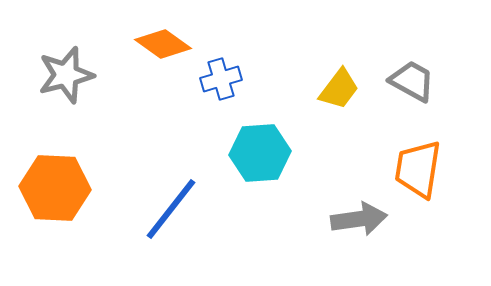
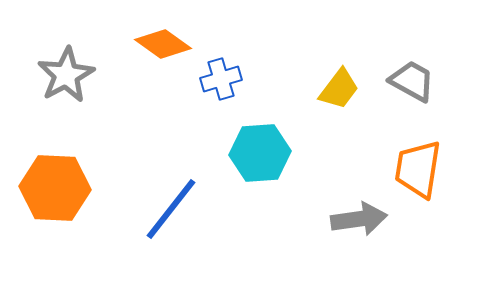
gray star: rotated 14 degrees counterclockwise
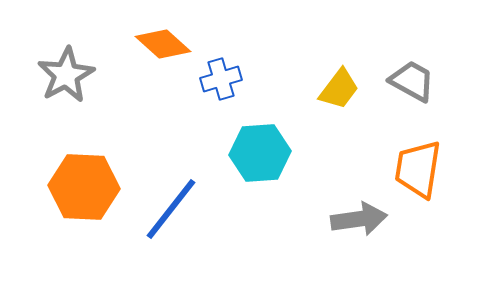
orange diamond: rotated 6 degrees clockwise
orange hexagon: moved 29 px right, 1 px up
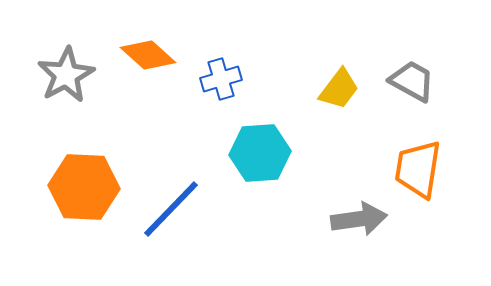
orange diamond: moved 15 px left, 11 px down
blue line: rotated 6 degrees clockwise
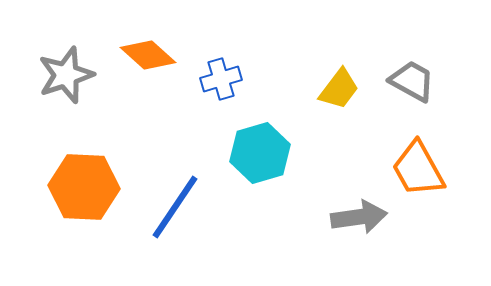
gray star: rotated 10 degrees clockwise
cyan hexagon: rotated 12 degrees counterclockwise
orange trapezoid: rotated 38 degrees counterclockwise
blue line: moved 4 px right, 2 px up; rotated 10 degrees counterclockwise
gray arrow: moved 2 px up
